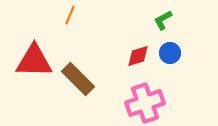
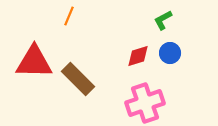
orange line: moved 1 px left, 1 px down
red triangle: moved 1 px down
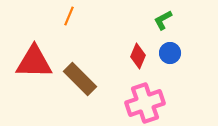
red diamond: rotated 50 degrees counterclockwise
brown rectangle: moved 2 px right
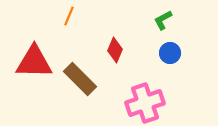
red diamond: moved 23 px left, 6 px up
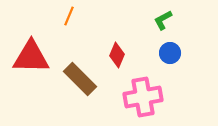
red diamond: moved 2 px right, 5 px down
red triangle: moved 3 px left, 5 px up
pink cross: moved 2 px left, 6 px up; rotated 9 degrees clockwise
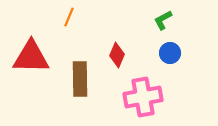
orange line: moved 1 px down
brown rectangle: rotated 44 degrees clockwise
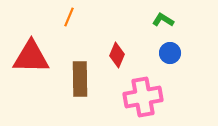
green L-shape: rotated 60 degrees clockwise
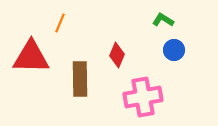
orange line: moved 9 px left, 6 px down
blue circle: moved 4 px right, 3 px up
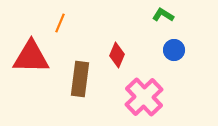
green L-shape: moved 5 px up
brown rectangle: rotated 8 degrees clockwise
pink cross: moved 1 px right; rotated 33 degrees counterclockwise
